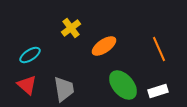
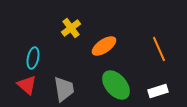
cyan ellipse: moved 3 px right, 3 px down; rotated 45 degrees counterclockwise
green ellipse: moved 7 px left
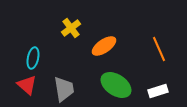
green ellipse: rotated 16 degrees counterclockwise
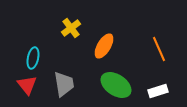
orange ellipse: rotated 25 degrees counterclockwise
red triangle: rotated 10 degrees clockwise
gray trapezoid: moved 5 px up
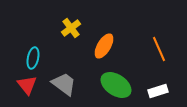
gray trapezoid: rotated 44 degrees counterclockwise
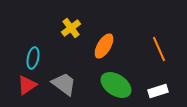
red triangle: rotated 35 degrees clockwise
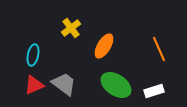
cyan ellipse: moved 3 px up
red triangle: moved 7 px right; rotated 10 degrees clockwise
white rectangle: moved 4 px left
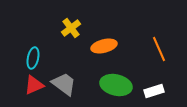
orange ellipse: rotated 45 degrees clockwise
cyan ellipse: moved 3 px down
green ellipse: rotated 20 degrees counterclockwise
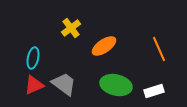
orange ellipse: rotated 20 degrees counterclockwise
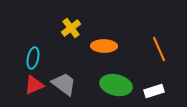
orange ellipse: rotated 35 degrees clockwise
